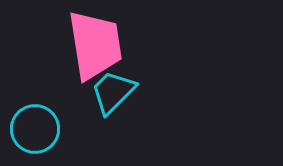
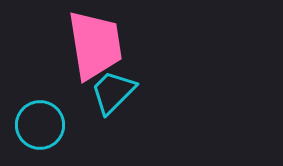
cyan circle: moved 5 px right, 4 px up
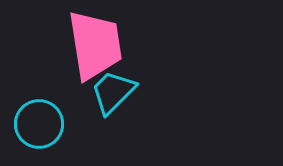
cyan circle: moved 1 px left, 1 px up
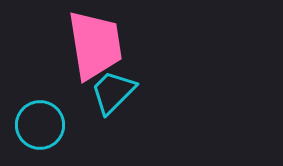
cyan circle: moved 1 px right, 1 px down
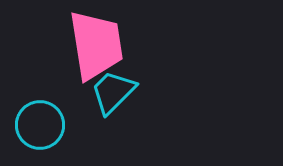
pink trapezoid: moved 1 px right
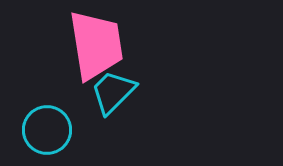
cyan circle: moved 7 px right, 5 px down
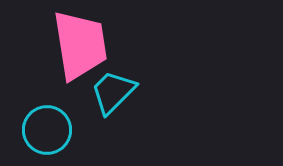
pink trapezoid: moved 16 px left
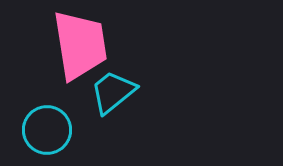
cyan trapezoid: rotated 6 degrees clockwise
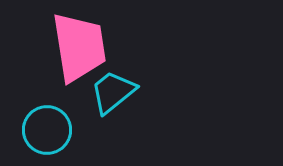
pink trapezoid: moved 1 px left, 2 px down
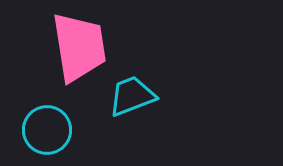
cyan trapezoid: moved 19 px right, 4 px down; rotated 18 degrees clockwise
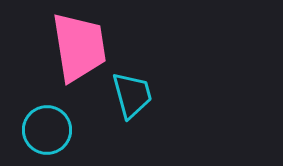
cyan trapezoid: moved 1 px up; rotated 96 degrees clockwise
